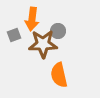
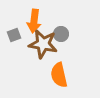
orange arrow: moved 2 px right, 2 px down
gray circle: moved 3 px right, 3 px down
brown star: rotated 12 degrees clockwise
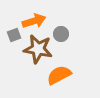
orange arrow: rotated 115 degrees counterclockwise
brown star: moved 5 px left, 5 px down
orange semicircle: rotated 75 degrees clockwise
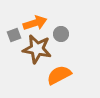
orange arrow: moved 1 px right, 2 px down
brown star: moved 1 px left
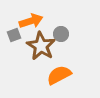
orange arrow: moved 4 px left, 2 px up
brown star: moved 4 px right, 3 px up; rotated 20 degrees clockwise
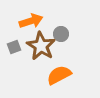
gray square: moved 12 px down
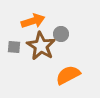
orange arrow: moved 2 px right
gray square: rotated 24 degrees clockwise
orange semicircle: moved 9 px right
